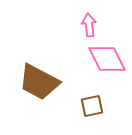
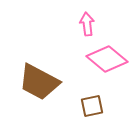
pink arrow: moved 2 px left, 1 px up
pink diamond: rotated 24 degrees counterclockwise
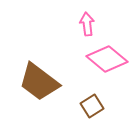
brown trapezoid: rotated 9 degrees clockwise
brown square: rotated 20 degrees counterclockwise
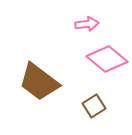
pink arrow: rotated 90 degrees clockwise
brown square: moved 2 px right
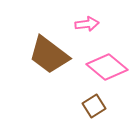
pink diamond: moved 8 px down
brown trapezoid: moved 10 px right, 27 px up
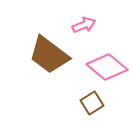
pink arrow: moved 3 px left, 1 px down; rotated 15 degrees counterclockwise
brown square: moved 2 px left, 3 px up
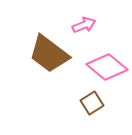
brown trapezoid: moved 1 px up
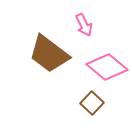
pink arrow: rotated 85 degrees clockwise
brown square: rotated 15 degrees counterclockwise
